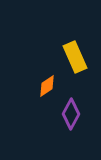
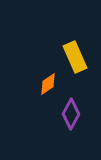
orange diamond: moved 1 px right, 2 px up
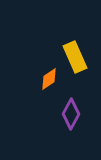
orange diamond: moved 1 px right, 5 px up
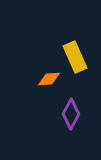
orange diamond: rotated 30 degrees clockwise
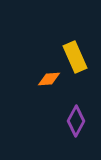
purple diamond: moved 5 px right, 7 px down
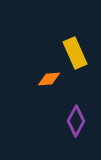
yellow rectangle: moved 4 px up
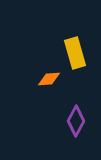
yellow rectangle: rotated 8 degrees clockwise
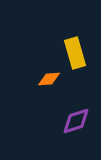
purple diamond: rotated 44 degrees clockwise
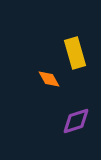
orange diamond: rotated 65 degrees clockwise
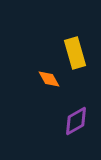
purple diamond: rotated 12 degrees counterclockwise
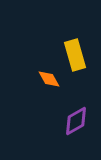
yellow rectangle: moved 2 px down
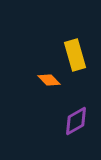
orange diamond: moved 1 px down; rotated 15 degrees counterclockwise
